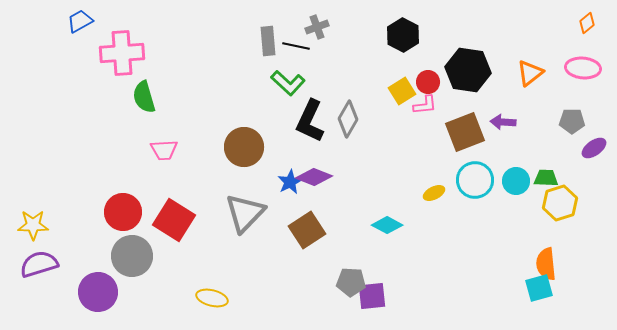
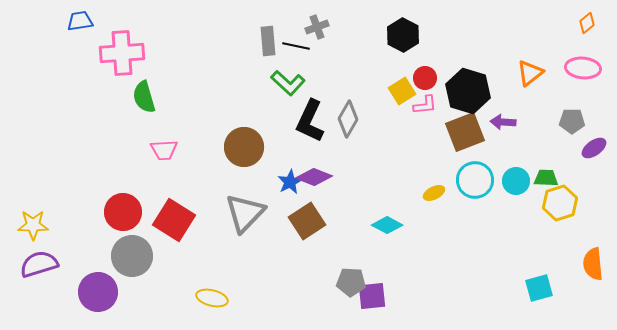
blue trapezoid at (80, 21): rotated 20 degrees clockwise
black hexagon at (468, 70): moved 21 px down; rotated 9 degrees clockwise
red circle at (428, 82): moved 3 px left, 4 px up
brown square at (307, 230): moved 9 px up
orange semicircle at (546, 264): moved 47 px right
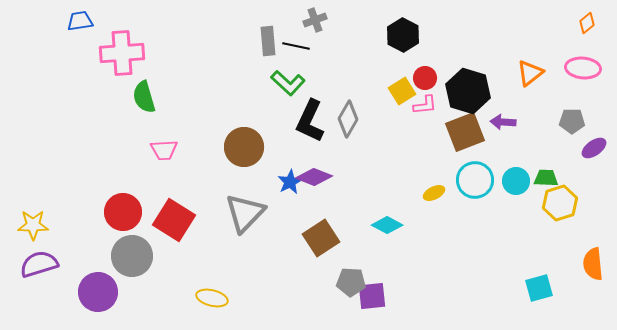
gray cross at (317, 27): moved 2 px left, 7 px up
brown square at (307, 221): moved 14 px right, 17 px down
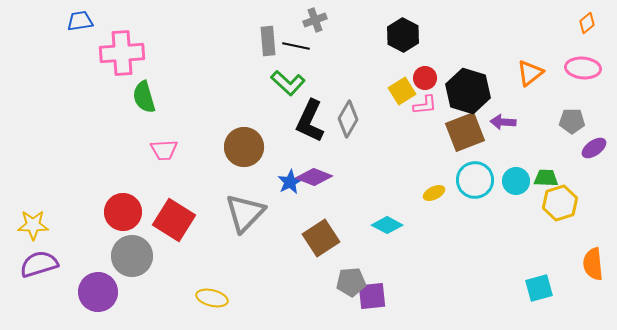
gray pentagon at (351, 282): rotated 8 degrees counterclockwise
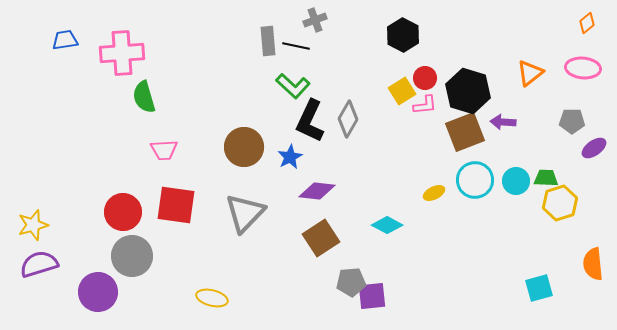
blue trapezoid at (80, 21): moved 15 px left, 19 px down
green L-shape at (288, 83): moved 5 px right, 3 px down
purple diamond at (314, 177): moved 3 px right, 14 px down; rotated 15 degrees counterclockwise
blue star at (290, 182): moved 25 px up
red square at (174, 220): moved 2 px right, 15 px up; rotated 24 degrees counterclockwise
yellow star at (33, 225): rotated 16 degrees counterclockwise
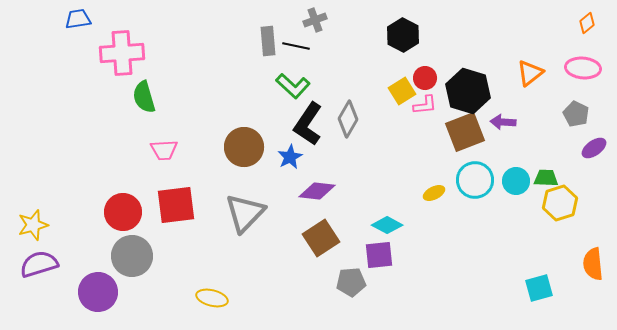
blue trapezoid at (65, 40): moved 13 px right, 21 px up
black L-shape at (310, 121): moved 2 px left, 3 px down; rotated 9 degrees clockwise
gray pentagon at (572, 121): moved 4 px right, 7 px up; rotated 25 degrees clockwise
red square at (176, 205): rotated 15 degrees counterclockwise
purple square at (372, 296): moved 7 px right, 41 px up
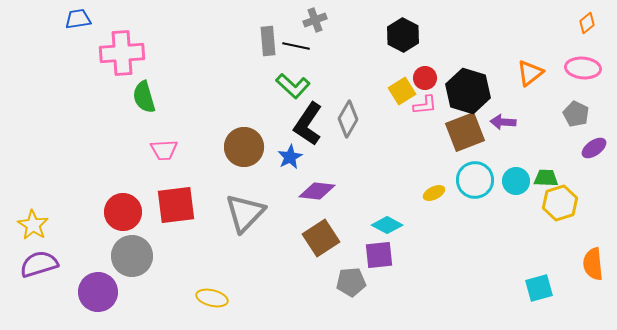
yellow star at (33, 225): rotated 24 degrees counterclockwise
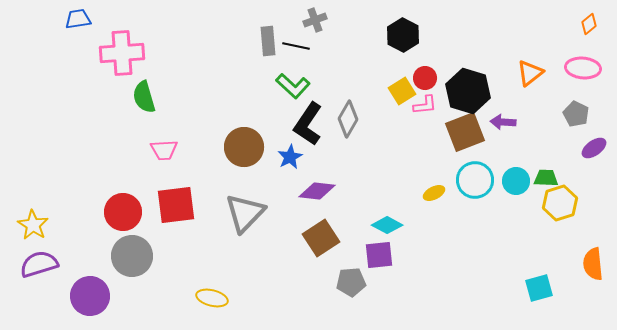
orange diamond at (587, 23): moved 2 px right, 1 px down
purple circle at (98, 292): moved 8 px left, 4 px down
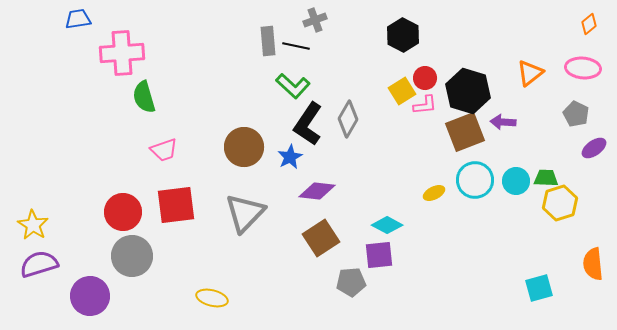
pink trapezoid at (164, 150): rotated 16 degrees counterclockwise
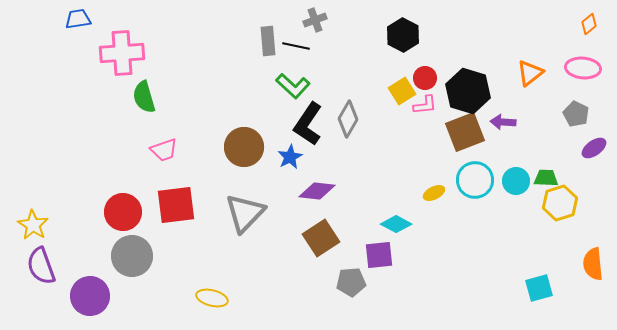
cyan diamond at (387, 225): moved 9 px right, 1 px up
purple semicircle at (39, 264): moved 2 px right, 2 px down; rotated 93 degrees counterclockwise
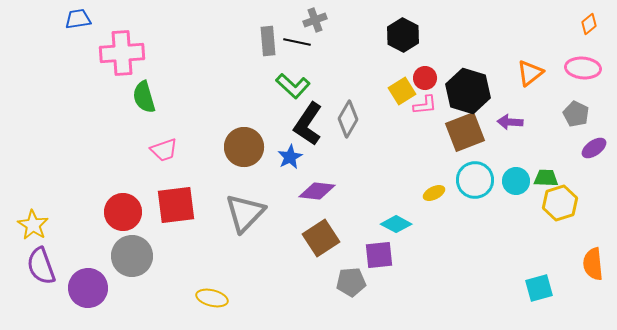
black line at (296, 46): moved 1 px right, 4 px up
purple arrow at (503, 122): moved 7 px right
purple circle at (90, 296): moved 2 px left, 8 px up
